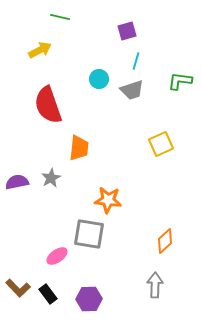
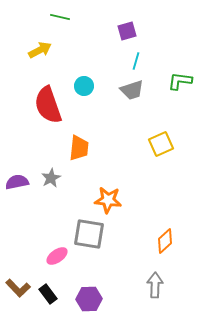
cyan circle: moved 15 px left, 7 px down
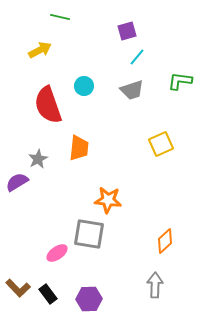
cyan line: moved 1 px right, 4 px up; rotated 24 degrees clockwise
gray star: moved 13 px left, 19 px up
purple semicircle: rotated 20 degrees counterclockwise
pink ellipse: moved 3 px up
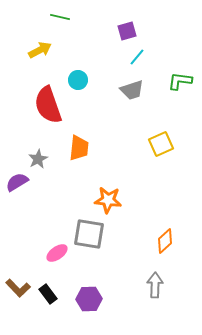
cyan circle: moved 6 px left, 6 px up
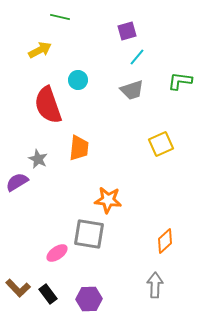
gray star: rotated 18 degrees counterclockwise
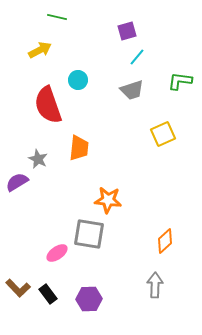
green line: moved 3 px left
yellow square: moved 2 px right, 10 px up
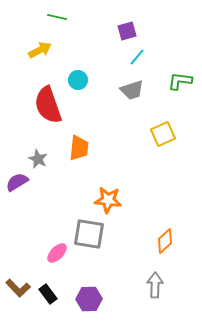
pink ellipse: rotated 10 degrees counterclockwise
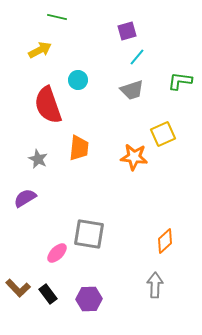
purple semicircle: moved 8 px right, 16 px down
orange star: moved 26 px right, 43 px up
